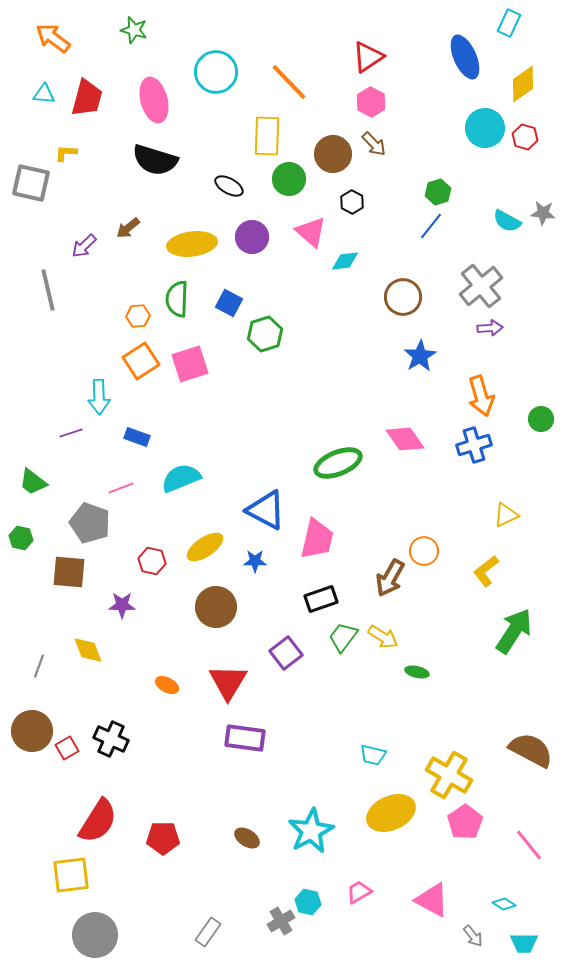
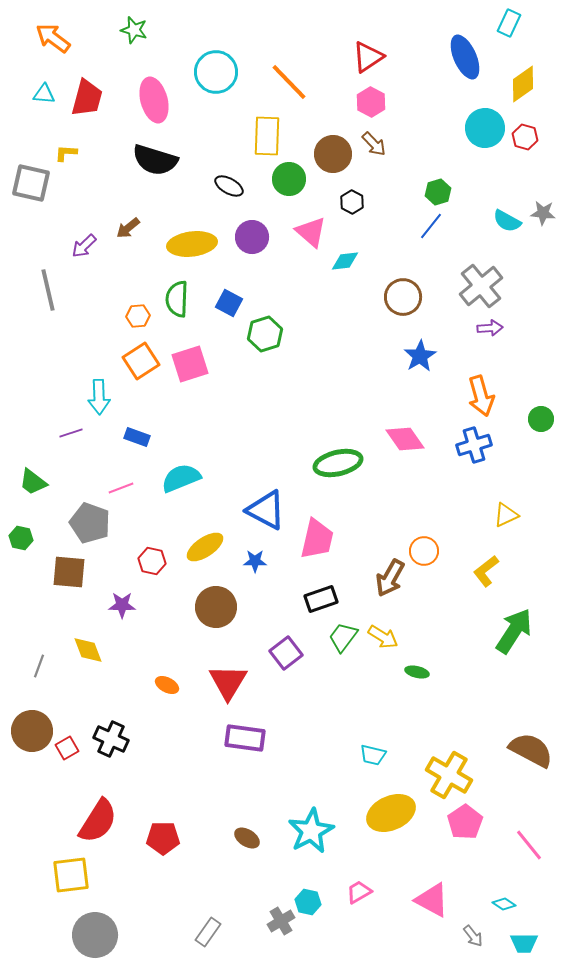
green ellipse at (338, 463): rotated 9 degrees clockwise
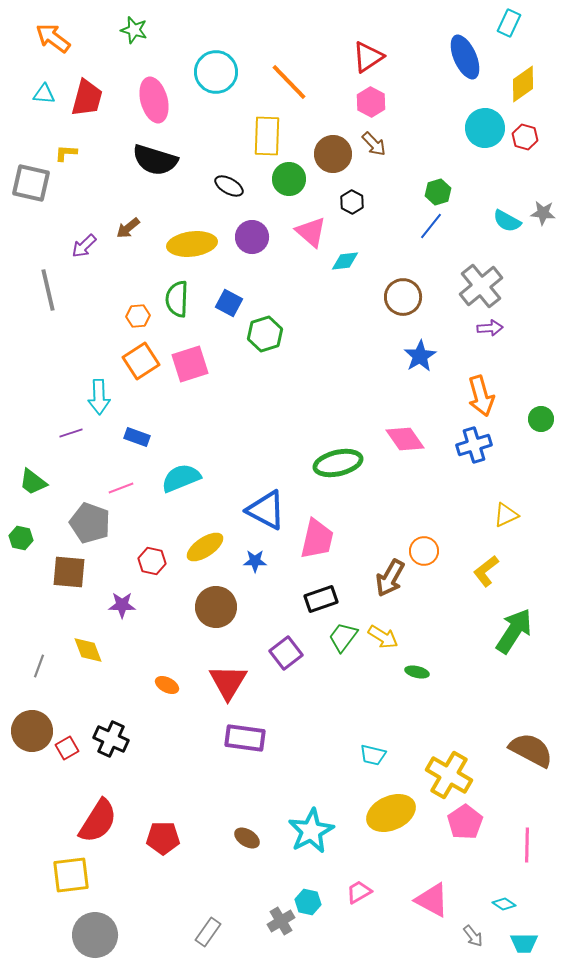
pink line at (529, 845): moved 2 px left; rotated 40 degrees clockwise
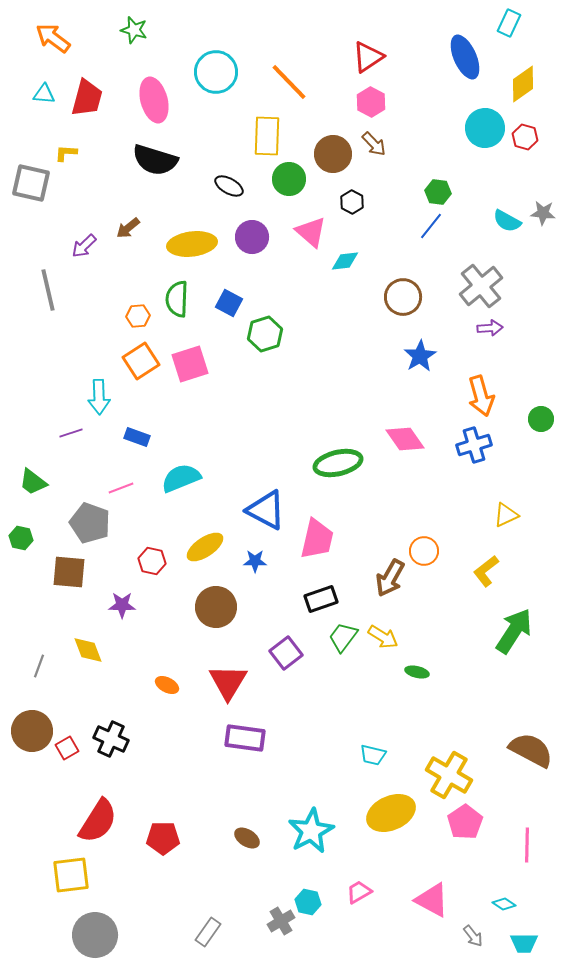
green hexagon at (438, 192): rotated 25 degrees clockwise
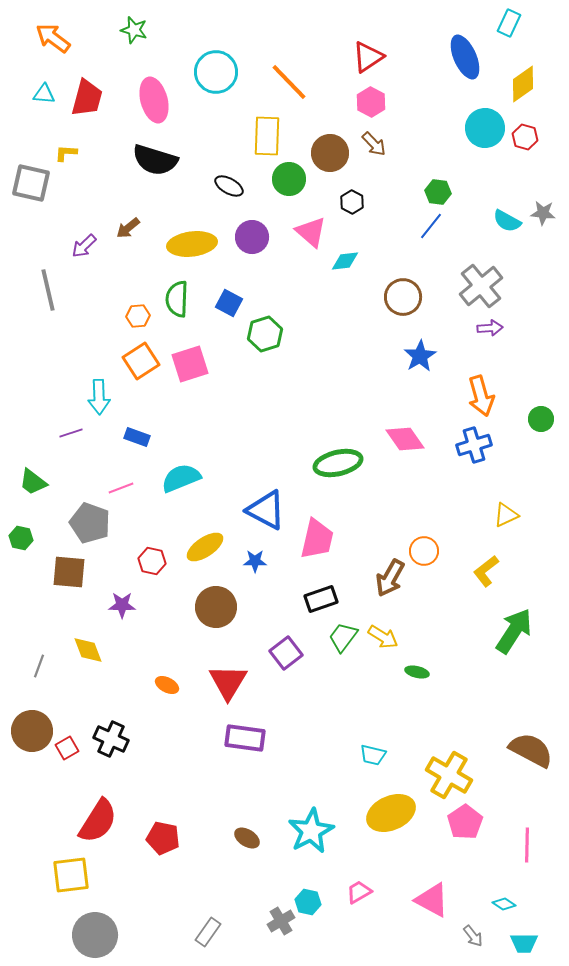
brown circle at (333, 154): moved 3 px left, 1 px up
red pentagon at (163, 838): rotated 12 degrees clockwise
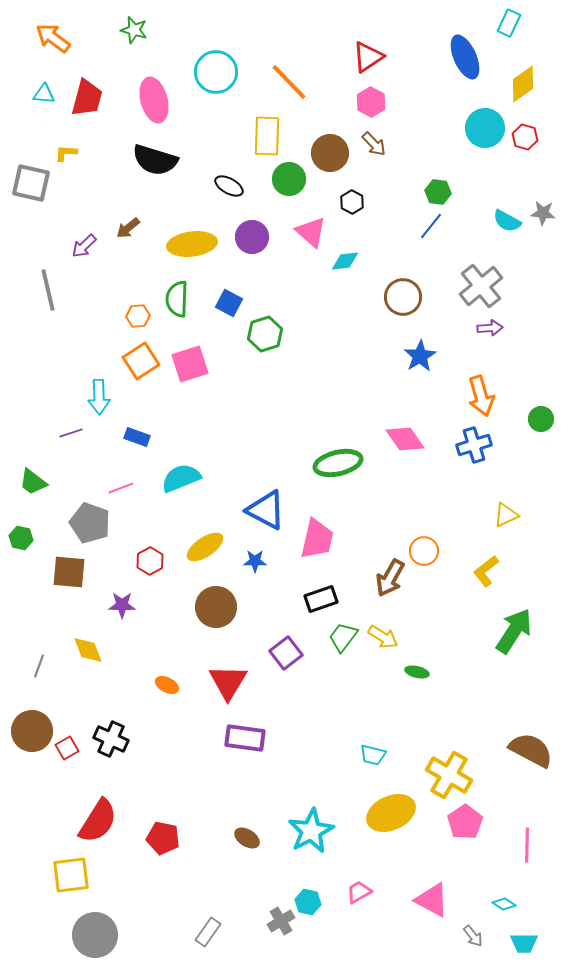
red hexagon at (152, 561): moved 2 px left; rotated 20 degrees clockwise
